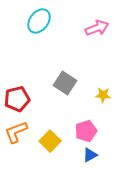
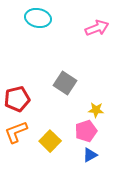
cyan ellipse: moved 1 px left, 3 px up; rotated 65 degrees clockwise
yellow star: moved 7 px left, 15 px down
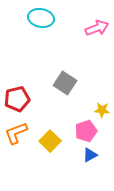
cyan ellipse: moved 3 px right
yellow star: moved 6 px right
orange L-shape: moved 1 px down
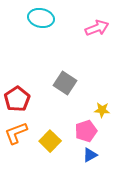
red pentagon: rotated 20 degrees counterclockwise
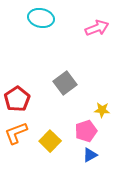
gray square: rotated 20 degrees clockwise
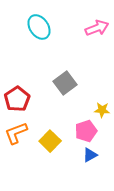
cyan ellipse: moved 2 px left, 9 px down; rotated 45 degrees clockwise
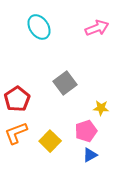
yellow star: moved 1 px left, 2 px up
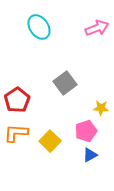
red pentagon: moved 1 px down
orange L-shape: rotated 25 degrees clockwise
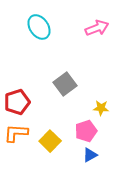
gray square: moved 1 px down
red pentagon: moved 2 px down; rotated 15 degrees clockwise
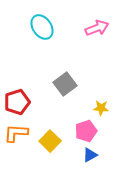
cyan ellipse: moved 3 px right
